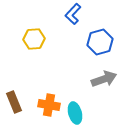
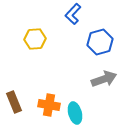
yellow hexagon: moved 1 px right
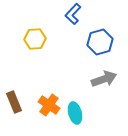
orange cross: rotated 25 degrees clockwise
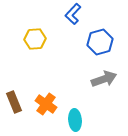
orange cross: moved 3 px left, 1 px up
cyan ellipse: moved 7 px down; rotated 10 degrees clockwise
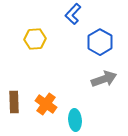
blue hexagon: rotated 15 degrees counterclockwise
brown rectangle: rotated 20 degrees clockwise
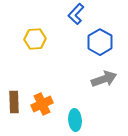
blue L-shape: moved 3 px right
orange cross: moved 4 px left; rotated 30 degrees clockwise
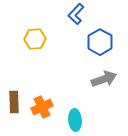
orange cross: moved 3 px down
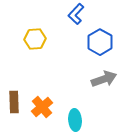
orange cross: rotated 15 degrees counterclockwise
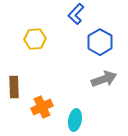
brown rectangle: moved 15 px up
orange cross: rotated 15 degrees clockwise
cyan ellipse: rotated 15 degrees clockwise
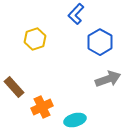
yellow hexagon: rotated 15 degrees counterclockwise
gray arrow: moved 4 px right
brown rectangle: rotated 40 degrees counterclockwise
cyan ellipse: rotated 65 degrees clockwise
